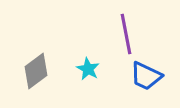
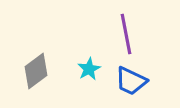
cyan star: moved 1 px right; rotated 15 degrees clockwise
blue trapezoid: moved 15 px left, 5 px down
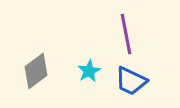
cyan star: moved 2 px down
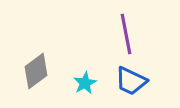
cyan star: moved 4 px left, 12 px down
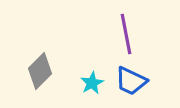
gray diamond: moved 4 px right; rotated 9 degrees counterclockwise
cyan star: moved 7 px right
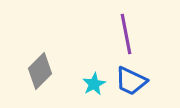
cyan star: moved 2 px right, 1 px down
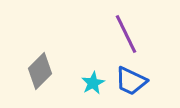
purple line: rotated 15 degrees counterclockwise
cyan star: moved 1 px left, 1 px up
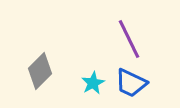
purple line: moved 3 px right, 5 px down
blue trapezoid: moved 2 px down
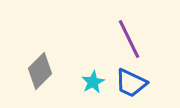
cyan star: moved 1 px up
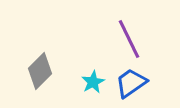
blue trapezoid: rotated 120 degrees clockwise
